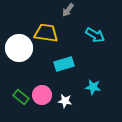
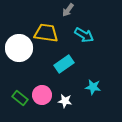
cyan arrow: moved 11 px left
cyan rectangle: rotated 18 degrees counterclockwise
green rectangle: moved 1 px left, 1 px down
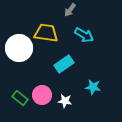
gray arrow: moved 2 px right
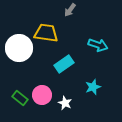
cyan arrow: moved 14 px right, 10 px down; rotated 12 degrees counterclockwise
cyan star: rotated 28 degrees counterclockwise
white star: moved 2 px down; rotated 16 degrees clockwise
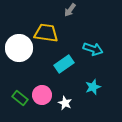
cyan arrow: moved 5 px left, 4 px down
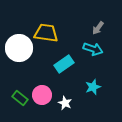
gray arrow: moved 28 px right, 18 px down
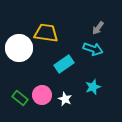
white star: moved 4 px up
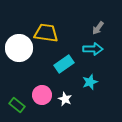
cyan arrow: rotated 18 degrees counterclockwise
cyan star: moved 3 px left, 5 px up
green rectangle: moved 3 px left, 7 px down
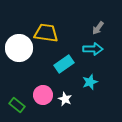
pink circle: moved 1 px right
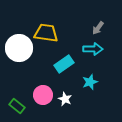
green rectangle: moved 1 px down
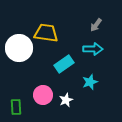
gray arrow: moved 2 px left, 3 px up
white star: moved 1 px right, 1 px down; rotated 24 degrees clockwise
green rectangle: moved 1 px left, 1 px down; rotated 49 degrees clockwise
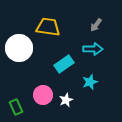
yellow trapezoid: moved 2 px right, 6 px up
green rectangle: rotated 21 degrees counterclockwise
